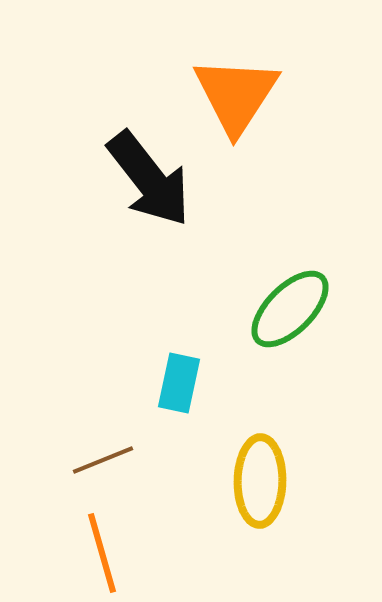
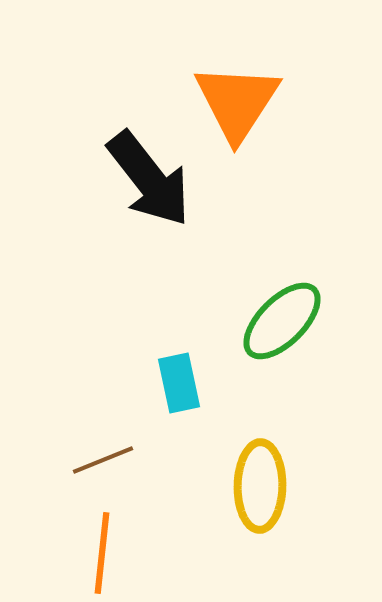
orange triangle: moved 1 px right, 7 px down
green ellipse: moved 8 px left, 12 px down
cyan rectangle: rotated 24 degrees counterclockwise
yellow ellipse: moved 5 px down
orange line: rotated 22 degrees clockwise
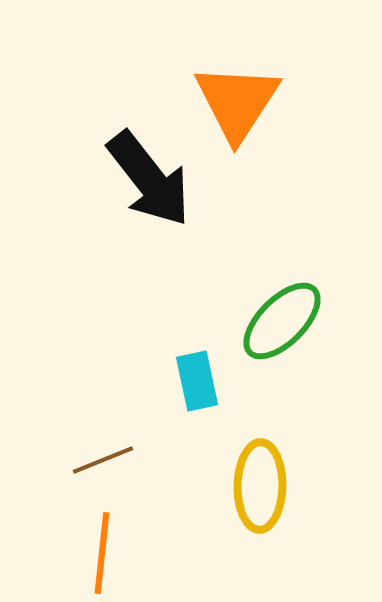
cyan rectangle: moved 18 px right, 2 px up
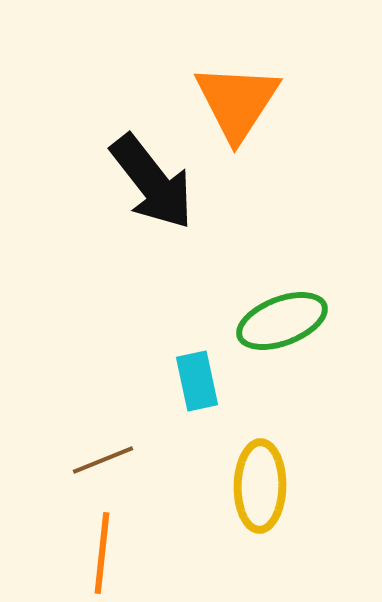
black arrow: moved 3 px right, 3 px down
green ellipse: rotated 24 degrees clockwise
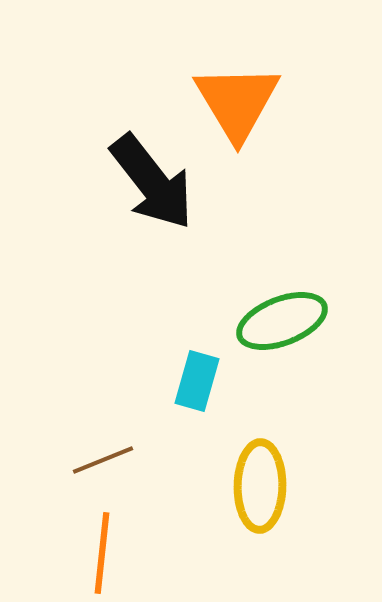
orange triangle: rotated 4 degrees counterclockwise
cyan rectangle: rotated 28 degrees clockwise
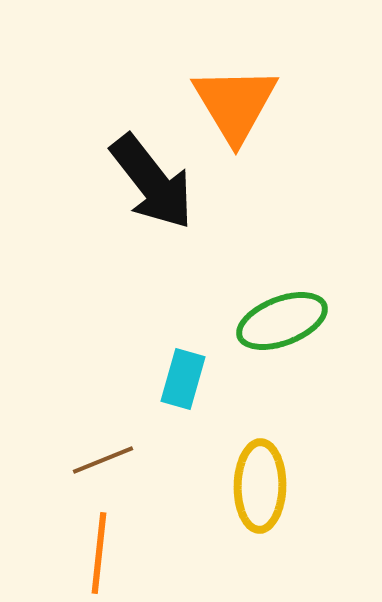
orange triangle: moved 2 px left, 2 px down
cyan rectangle: moved 14 px left, 2 px up
orange line: moved 3 px left
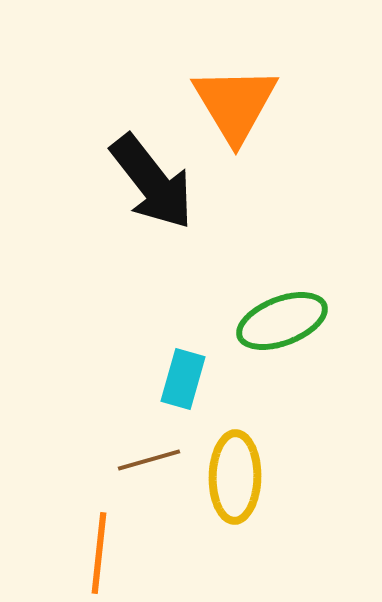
brown line: moved 46 px right; rotated 6 degrees clockwise
yellow ellipse: moved 25 px left, 9 px up
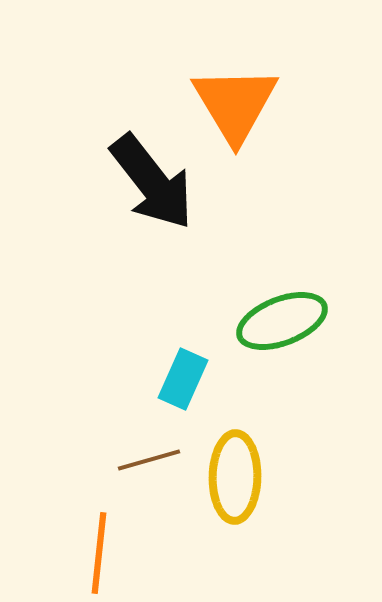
cyan rectangle: rotated 8 degrees clockwise
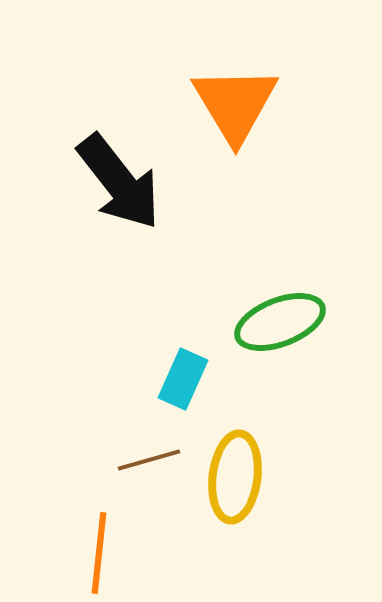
black arrow: moved 33 px left
green ellipse: moved 2 px left, 1 px down
yellow ellipse: rotated 6 degrees clockwise
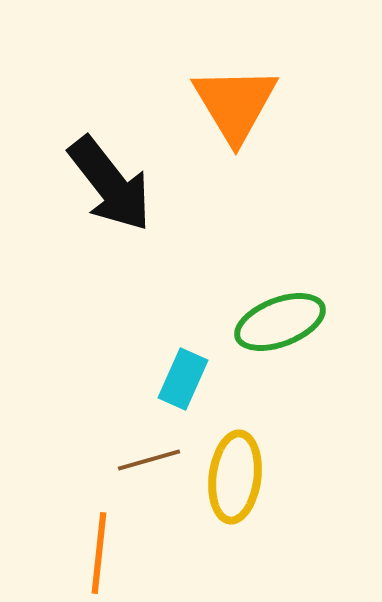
black arrow: moved 9 px left, 2 px down
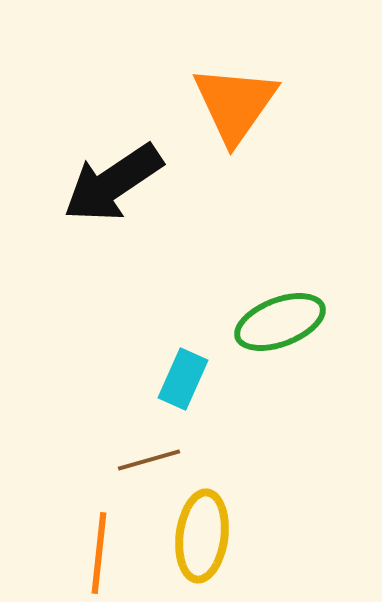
orange triangle: rotated 6 degrees clockwise
black arrow: moved 3 px right, 1 px up; rotated 94 degrees clockwise
yellow ellipse: moved 33 px left, 59 px down
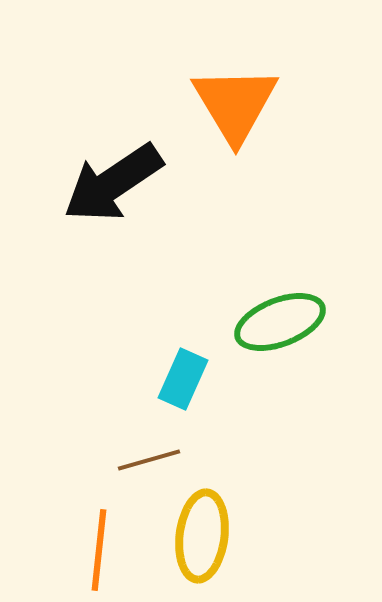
orange triangle: rotated 6 degrees counterclockwise
orange line: moved 3 px up
